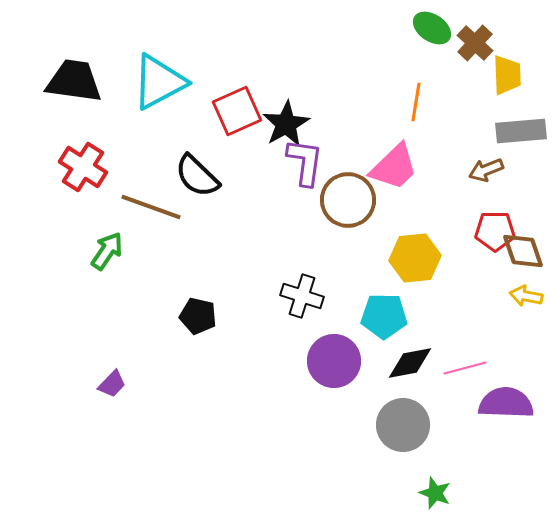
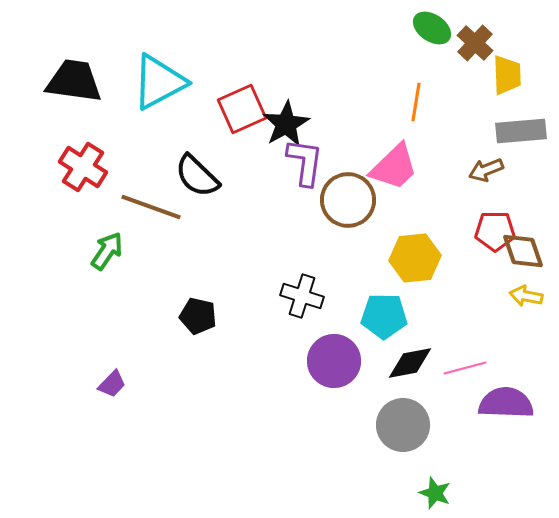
red square: moved 5 px right, 2 px up
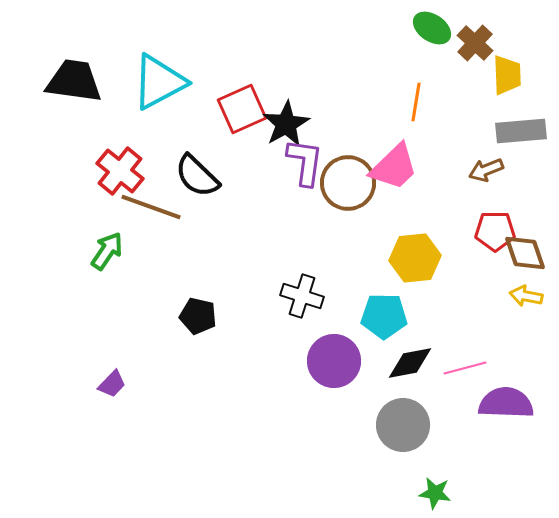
red cross: moved 37 px right, 4 px down; rotated 6 degrees clockwise
brown circle: moved 17 px up
brown diamond: moved 2 px right, 2 px down
green star: rotated 12 degrees counterclockwise
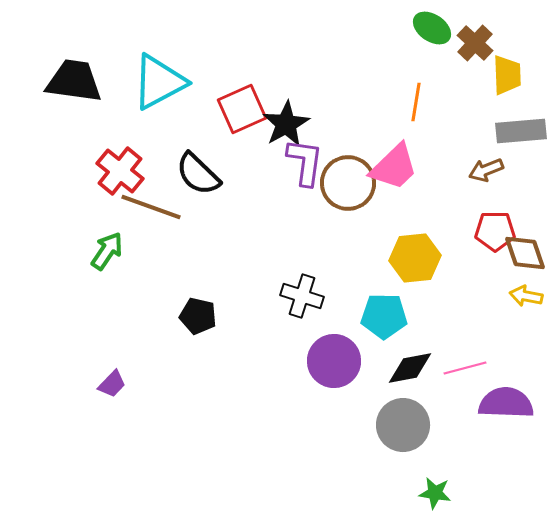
black semicircle: moved 1 px right, 2 px up
black diamond: moved 5 px down
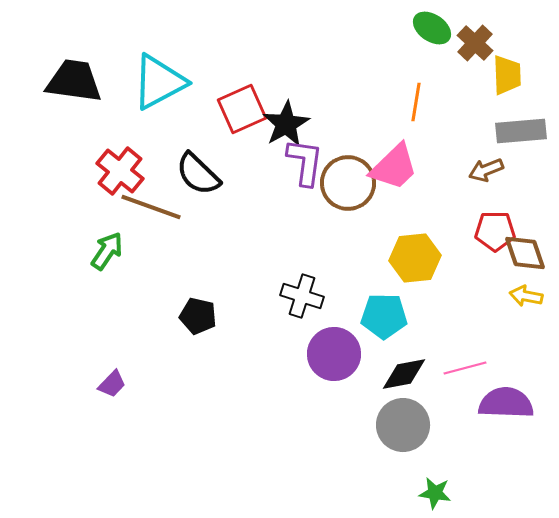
purple circle: moved 7 px up
black diamond: moved 6 px left, 6 px down
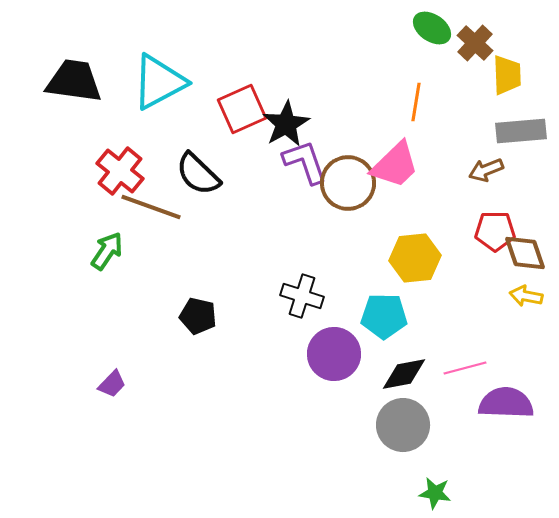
purple L-shape: rotated 27 degrees counterclockwise
pink trapezoid: moved 1 px right, 2 px up
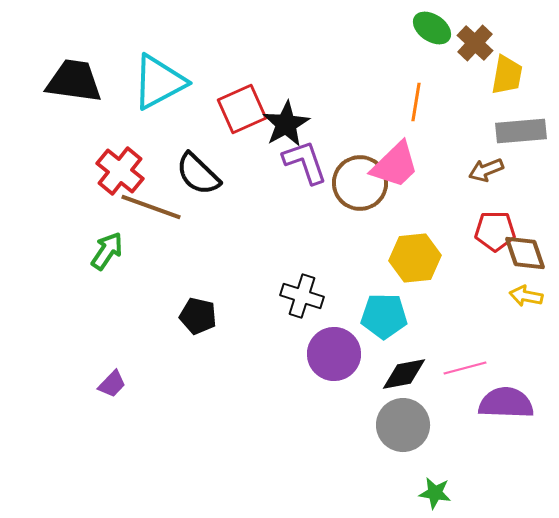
yellow trapezoid: rotated 12 degrees clockwise
brown circle: moved 12 px right
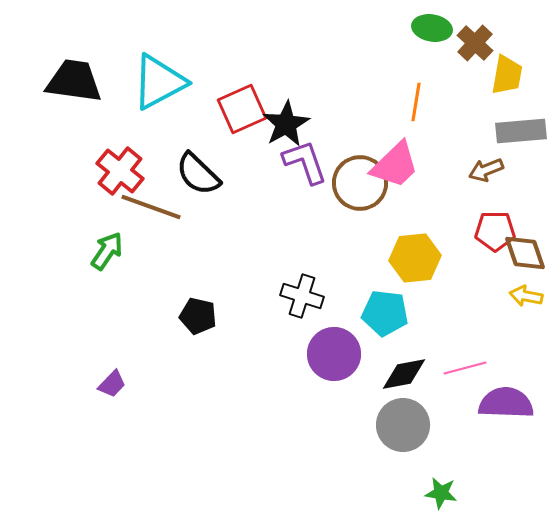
green ellipse: rotated 24 degrees counterclockwise
cyan pentagon: moved 1 px right, 3 px up; rotated 6 degrees clockwise
green star: moved 6 px right
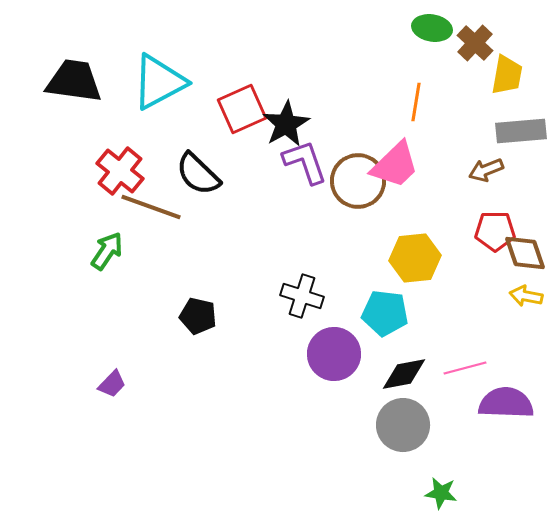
brown circle: moved 2 px left, 2 px up
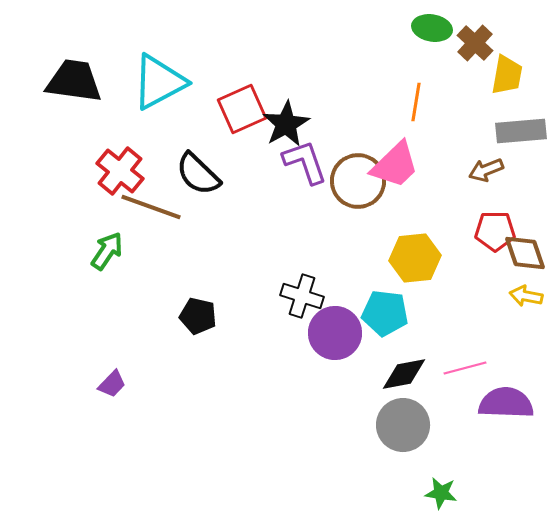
purple circle: moved 1 px right, 21 px up
